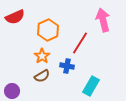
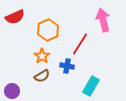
red line: moved 1 px down
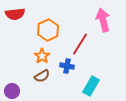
red semicircle: moved 3 px up; rotated 18 degrees clockwise
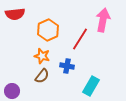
pink arrow: rotated 25 degrees clockwise
red line: moved 5 px up
orange star: rotated 21 degrees counterclockwise
brown semicircle: rotated 21 degrees counterclockwise
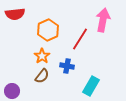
orange star: rotated 21 degrees clockwise
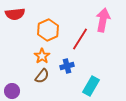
blue cross: rotated 24 degrees counterclockwise
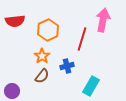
red semicircle: moved 7 px down
red line: moved 2 px right; rotated 15 degrees counterclockwise
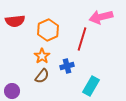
pink arrow: moved 2 px left, 3 px up; rotated 115 degrees counterclockwise
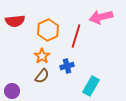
red line: moved 6 px left, 3 px up
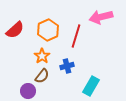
red semicircle: moved 9 px down; rotated 36 degrees counterclockwise
purple circle: moved 16 px right
